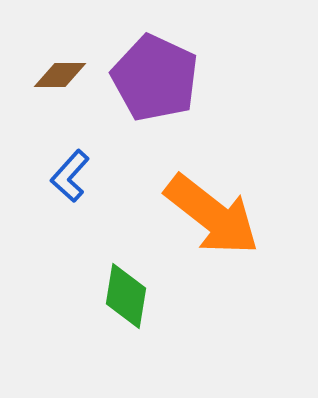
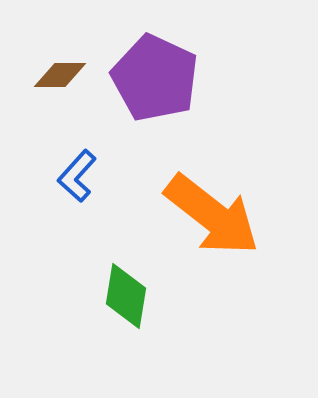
blue L-shape: moved 7 px right
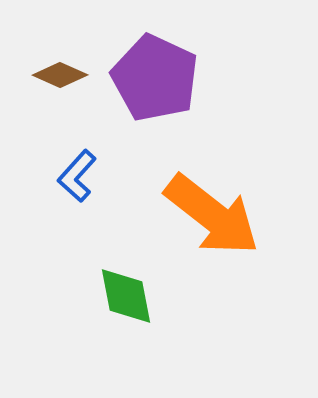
brown diamond: rotated 24 degrees clockwise
green diamond: rotated 20 degrees counterclockwise
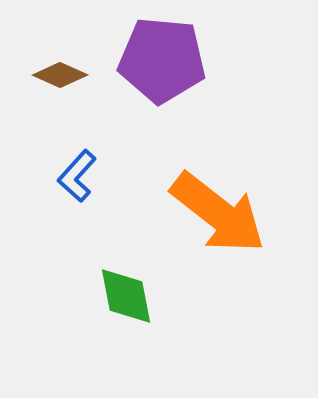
purple pentagon: moved 7 px right, 18 px up; rotated 20 degrees counterclockwise
orange arrow: moved 6 px right, 2 px up
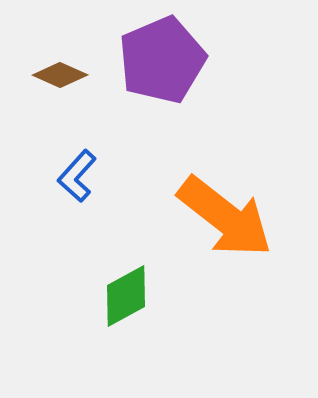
purple pentagon: rotated 28 degrees counterclockwise
orange arrow: moved 7 px right, 4 px down
green diamond: rotated 72 degrees clockwise
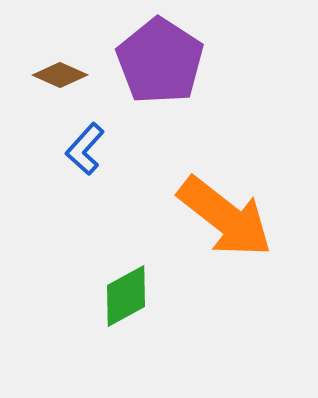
purple pentagon: moved 2 px left, 1 px down; rotated 16 degrees counterclockwise
blue L-shape: moved 8 px right, 27 px up
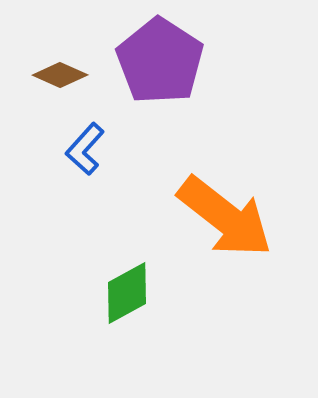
green diamond: moved 1 px right, 3 px up
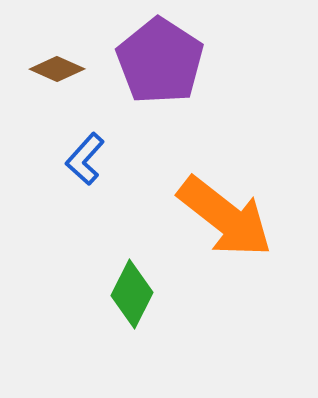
brown diamond: moved 3 px left, 6 px up
blue L-shape: moved 10 px down
green diamond: moved 5 px right, 1 px down; rotated 34 degrees counterclockwise
